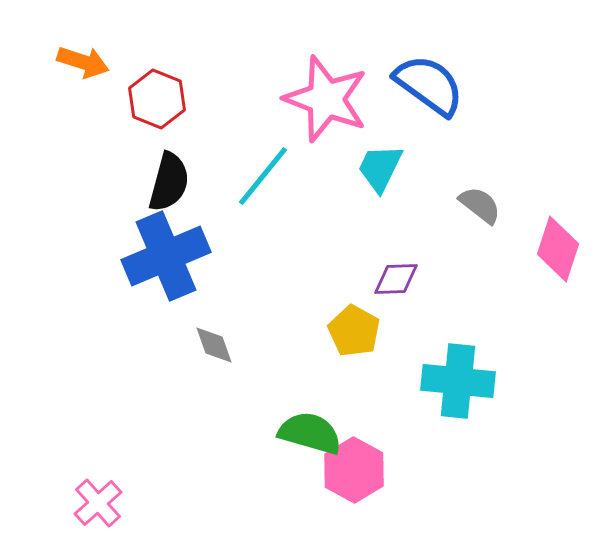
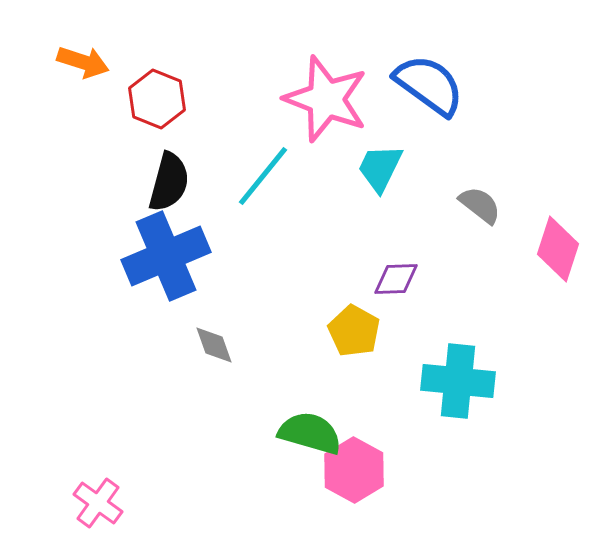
pink cross: rotated 12 degrees counterclockwise
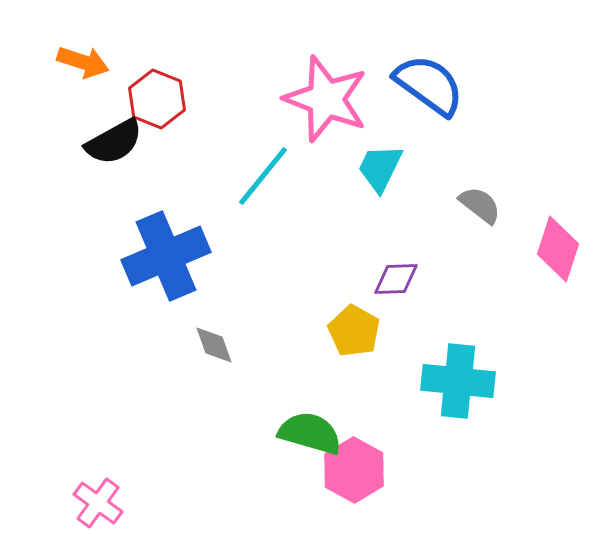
black semicircle: moved 55 px left, 40 px up; rotated 46 degrees clockwise
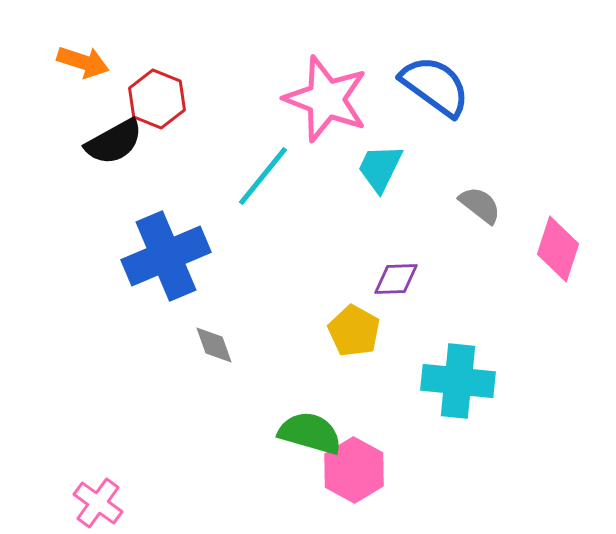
blue semicircle: moved 6 px right, 1 px down
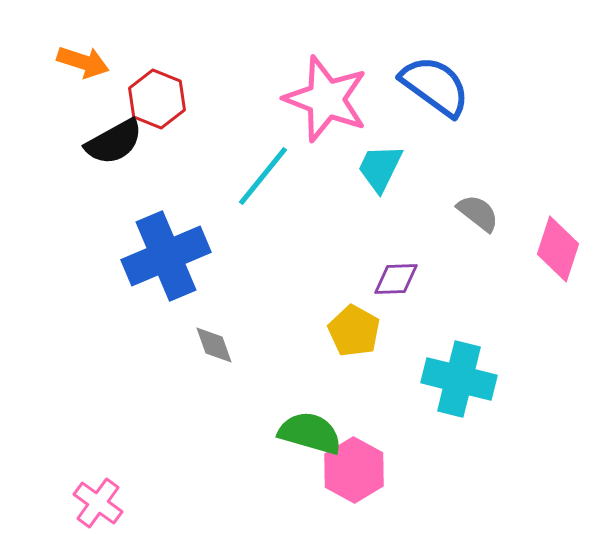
gray semicircle: moved 2 px left, 8 px down
cyan cross: moved 1 px right, 2 px up; rotated 8 degrees clockwise
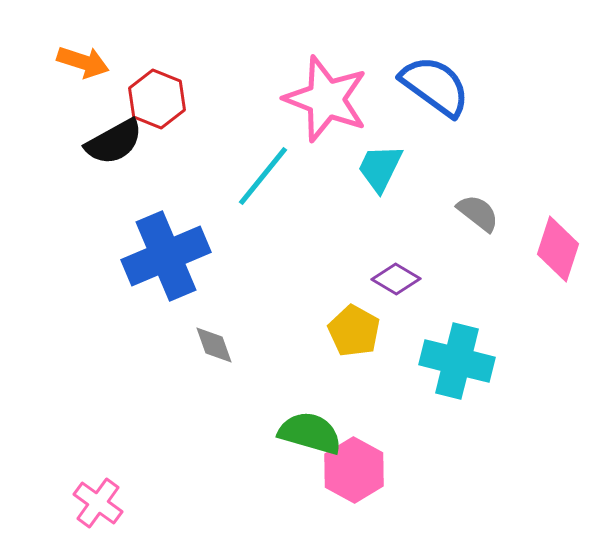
purple diamond: rotated 33 degrees clockwise
cyan cross: moved 2 px left, 18 px up
